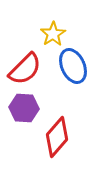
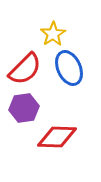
blue ellipse: moved 4 px left, 2 px down
purple hexagon: rotated 12 degrees counterclockwise
red diamond: rotated 51 degrees clockwise
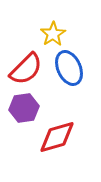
red semicircle: moved 1 px right
red diamond: rotated 18 degrees counterclockwise
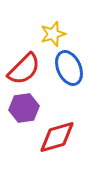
yellow star: rotated 15 degrees clockwise
red semicircle: moved 2 px left
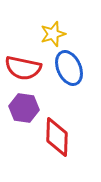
red semicircle: moved 1 px left, 1 px up; rotated 57 degrees clockwise
purple hexagon: rotated 16 degrees clockwise
red diamond: rotated 72 degrees counterclockwise
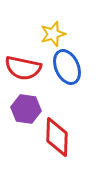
blue ellipse: moved 2 px left, 1 px up
purple hexagon: moved 2 px right, 1 px down
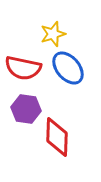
blue ellipse: moved 1 px right, 1 px down; rotated 16 degrees counterclockwise
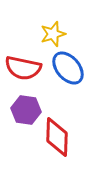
purple hexagon: moved 1 px down
